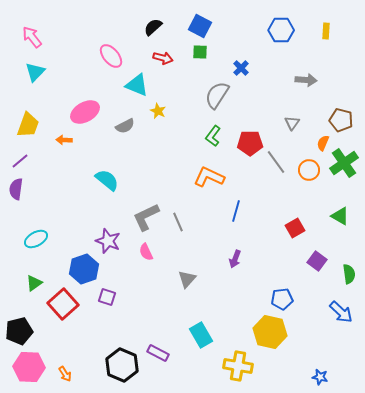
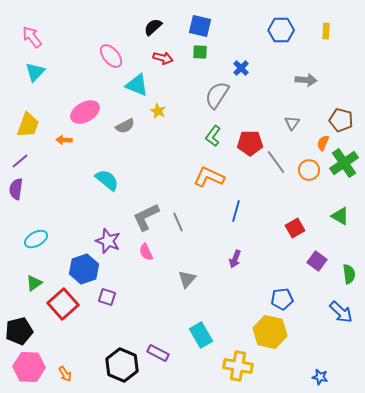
blue square at (200, 26): rotated 15 degrees counterclockwise
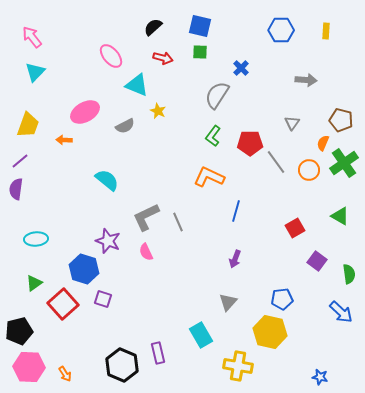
cyan ellipse at (36, 239): rotated 25 degrees clockwise
blue hexagon at (84, 269): rotated 24 degrees counterclockwise
gray triangle at (187, 279): moved 41 px right, 23 px down
purple square at (107, 297): moved 4 px left, 2 px down
purple rectangle at (158, 353): rotated 50 degrees clockwise
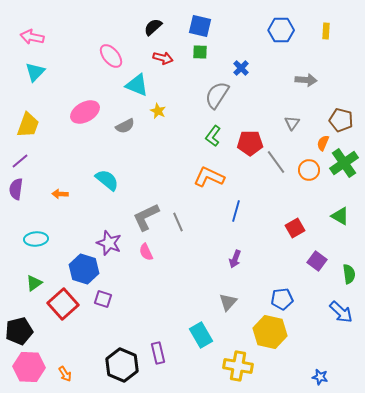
pink arrow at (32, 37): rotated 40 degrees counterclockwise
orange arrow at (64, 140): moved 4 px left, 54 px down
purple star at (108, 241): moved 1 px right, 2 px down
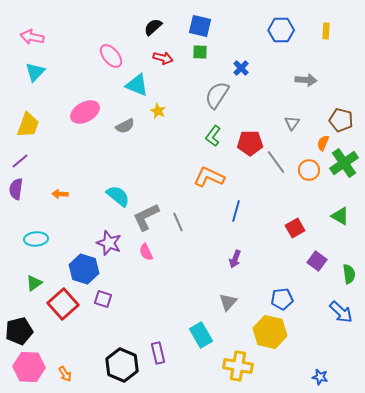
cyan semicircle at (107, 180): moved 11 px right, 16 px down
